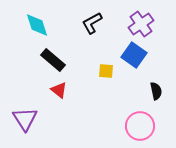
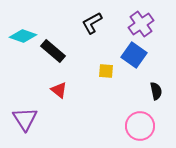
cyan diamond: moved 14 px left, 11 px down; rotated 52 degrees counterclockwise
black rectangle: moved 9 px up
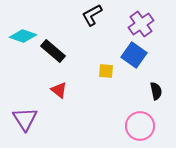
black L-shape: moved 8 px up
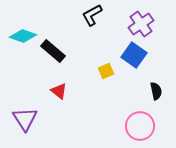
yellow square: rotated 28 degrees counterclockwise
red triangle: moved 1 px down
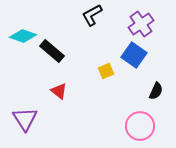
black rectangle: moved 1 px left
black semicircle: rotated 36 degrees clockwise
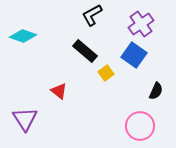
black rectangle: moved 33 px right
yellow square: moved 2 px down; rotated 14 degrees counterclockwise
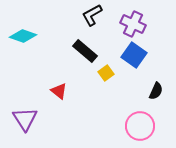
purple cross: moved 8 px left; rotated 30 degrees counterclockwise
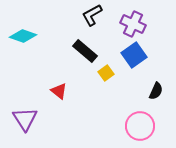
blue square: rotated 20 degrees clockwise
